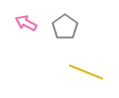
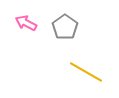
yellow line: rotated 8 degrees clockwise
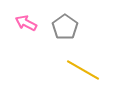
yellow line: moved 3 px left, 2 px up
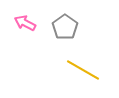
pink arrow: moved 1 px left
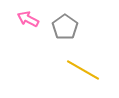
pink arrow: moved 3 px right, 4 px up
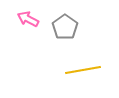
yellow line: rotated 40 degrees counterclockwise
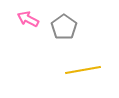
gray pentagon: moved 1 px left
